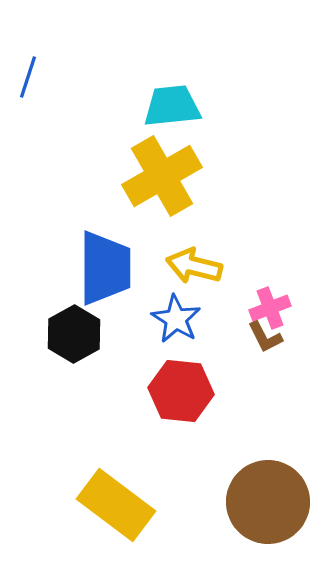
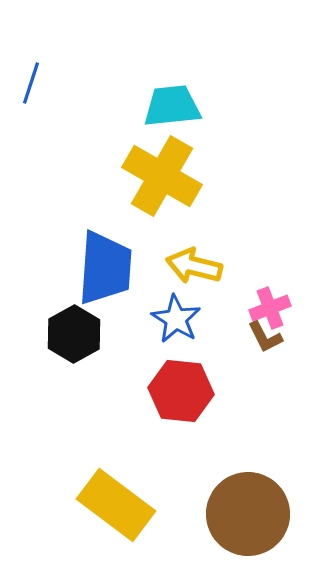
blue line: moved 3 px right, 6 px down
yellow cross: rotated 30 degrees counterclockwise
blue trapezoid: rotated 4 degrees clockwise
brown circle: moved 20 px left, 12 px down
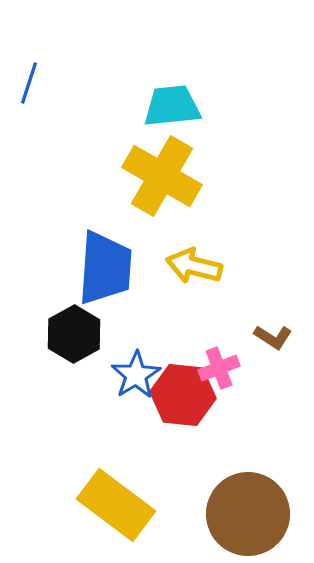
blue line: moved 2 px left
pink cross: moved 51 px left, 60 px down
blue star: moved 40 px left, 56 px down; rotated 9 degrees clockwise
brown L-shape: moved 8 px right; rotated 30 degrees counterclockwise
red hexagon: moved 2 px right, 4 px down
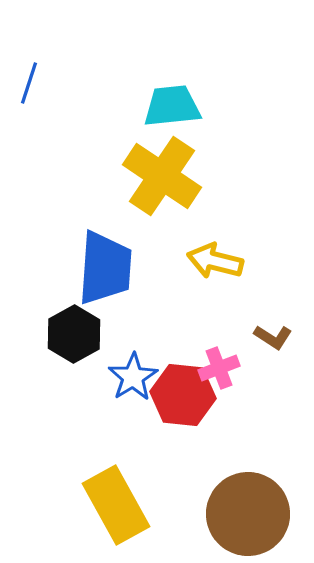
yellow cross: rotated 4 degrees clockwise
yellow arrow: moved 21 px right, 5 px up
blue star: moved 3 px left, 2 px down
yellow rectangle: rotated 24 degrees clockwise
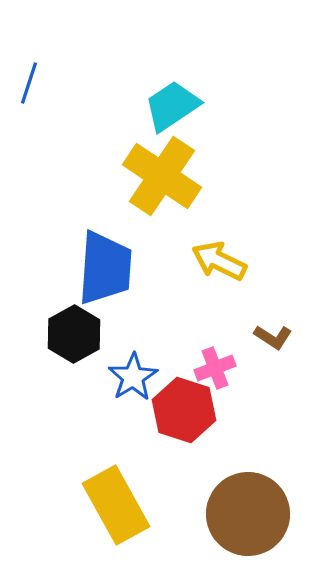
cyan trapezoid: rotated 28 degrees counterclockwise
yellow arrow: moved 4 px right; rotated 12 degrees clockwise
pink cross: moved 4 px left
red hexagon: moved 1 px right, 15 px down; rotated 12 degrees clockwise
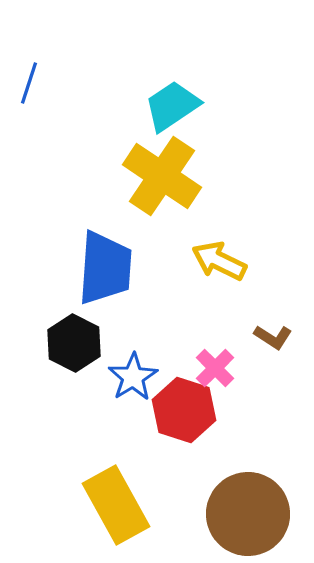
black hexagon: moved 9 px down; rotated 4 degrees counterclockwise
pink cross: rotated 24 degrees counterclockwise
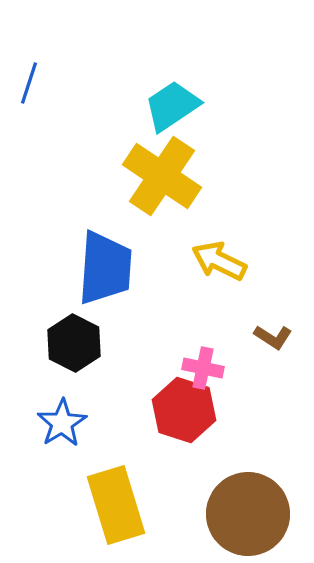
pink cross: moved 12 px left; rotated 33 degrees counterclockwise
blue star: moved 71 px left, 46 px down
yellow rectangle: rotated 12 degrees clockwise
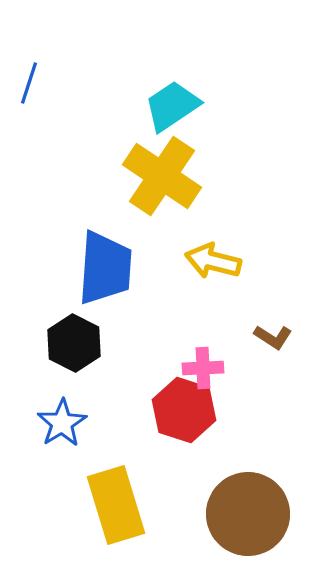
yellow arrow: moved 6 px left; rotated 12 degrees counterclockwise
pink cross: rotated 15 degrees counterclockwise
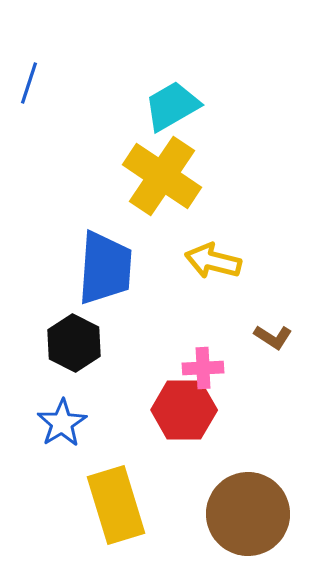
cyan trapezoid: rotated 4 degrees clockwise
red hexagon: rotated 18 degrees counterclockwise
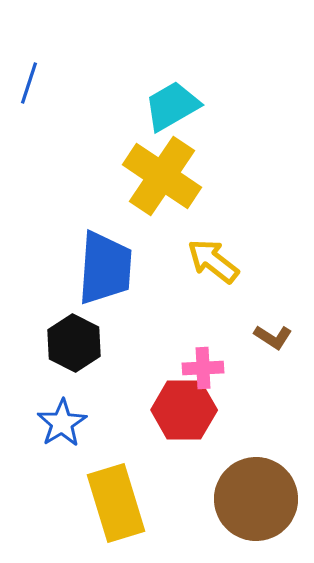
yellow arrow: rotated 24 degrees clockwise
yellow rectangle: moved 2 px up
brown circle: moved 8 px right, 15 px up
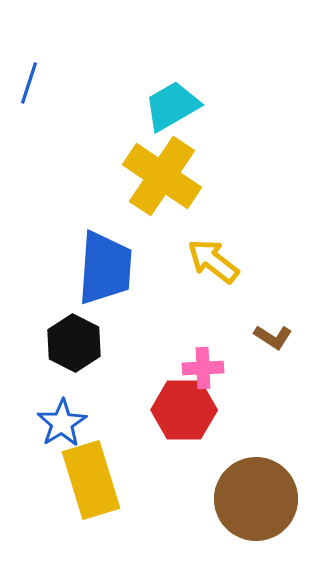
yellow rectangle: moved 25 px left, 23 px up
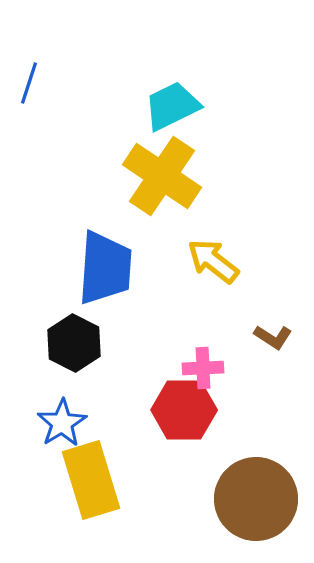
cyan trapezoid: rotated 4 degrees clockwise
